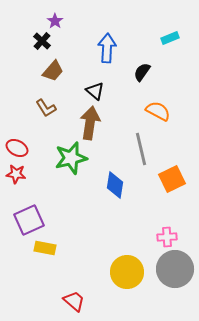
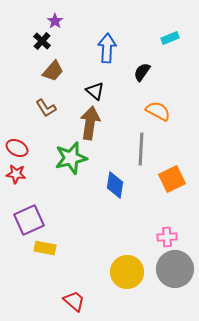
gray line: rotated 16 degrees clockwise
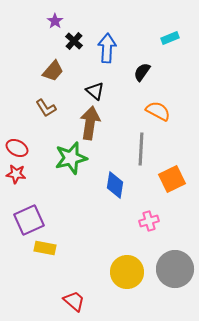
black cross: moved 32 px right
pink cross: moved 18 px left, 16 px up; rotated 12 degrees counterclockwise
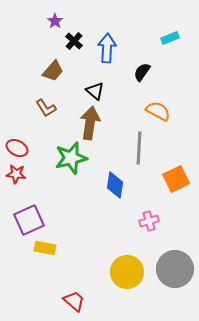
gray line: moved 2 px left, 1 px up
orange square: moved 4 px right
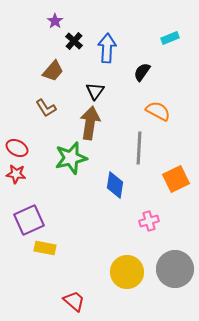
black triangle: rotated 24 degrees clockwise
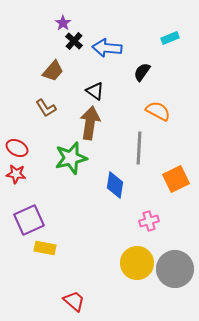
purple star: moved 8 px right, 2 px down
blue arrow: rotated 88 degrees counterclockwise
black triangle: rotated 30 degrees counterclockwise
yellow circle: moved 10 px right, 9 px up
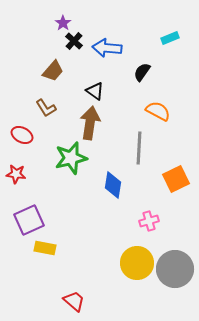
red ellipse: moved 5 px right, 13 px up
blue diamond: moved 2 px left
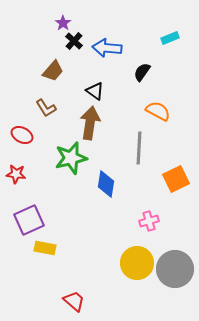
blue diamond: moved 7 px left, 1 px up
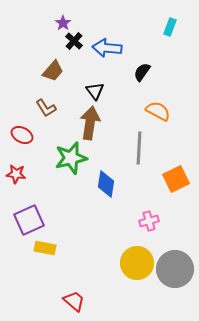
cyan rectangle: moved 11 px up; rotated 48 degrees counterclockwise
black triangle: rotated 18 degrees clockwise
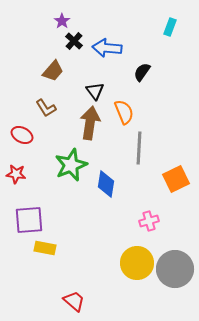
purple star: moved 1 px left, 2 px up
orange semicircle: moved 34 px left, 1 px down; rotated 40 degrees clockwise
green star: moved 7 px down; rotated 8 degrees counterclockwise
purple square: rotated 20 degrees clockwise
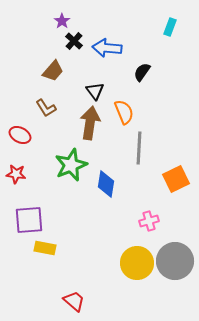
red ellipse: moved 2 px left
gray circle: moved 8 px up
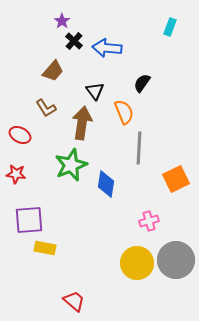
black semicircle: moved 11 px down
brown arrow: moved 8 px left
gray circle: moved 1 px right, 1 px up
